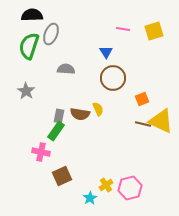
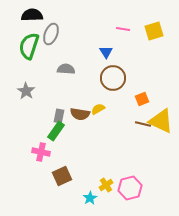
yellow semicircle: rotated 96 degrees counterclockwise
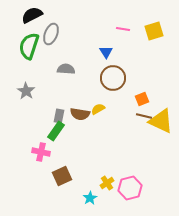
black semicircle: rotated 25 degrees counterclockwise
brown line: moved 1 px right, 8 px up
yellow cross: moved 1 px right, 2 px up
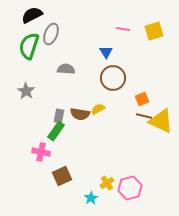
cyan star: moved 1 px right
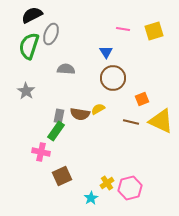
brown line: moved 13 px left, 6 px down
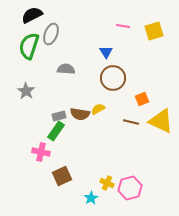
pink line: moved 3 px up
gray rectangle: rotated 64 degrees clockwise
yellow cross: rotated 32 degrees counterclockwise
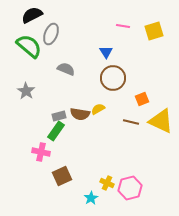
green semicircle: rotated 112 degrees clockwise
gray semicircle: rotated 18 degrees clockwise
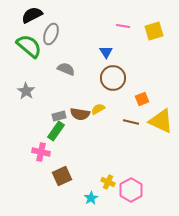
yellow cross: moved 1 px right, 1 px up
pink hexagon: moved 1 px right, 2 px down; rotated 15 degrees counterclockwise
